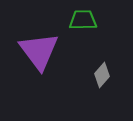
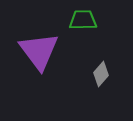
gray diamond: moved 1 px left, 1 px up
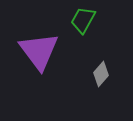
green trapezoid: rotated 60 degrees counterclockwise
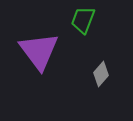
green trapezoid: rotated 8 degrees counterclockwise
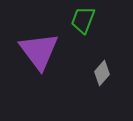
gray diamond: moved 1 px right, 1 px up
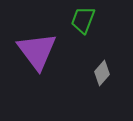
purple triangle: moved 2 px left
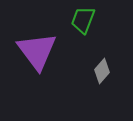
gray diamond: moved 2 px up
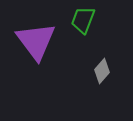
purple triangle: moved 1 px left, 10 px up
